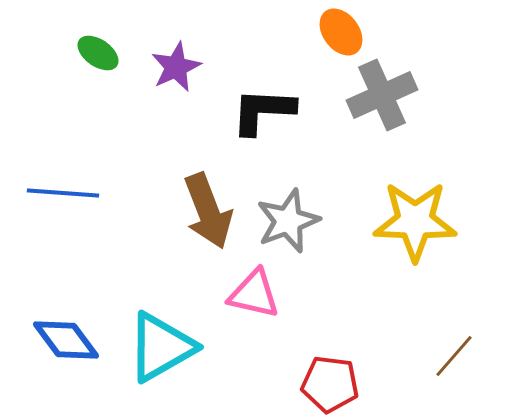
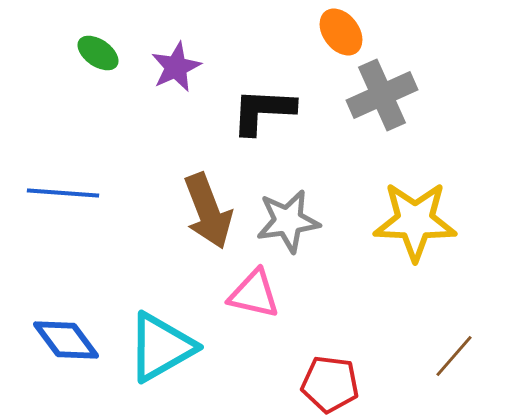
gray star: rotated 12 degrees clockwise
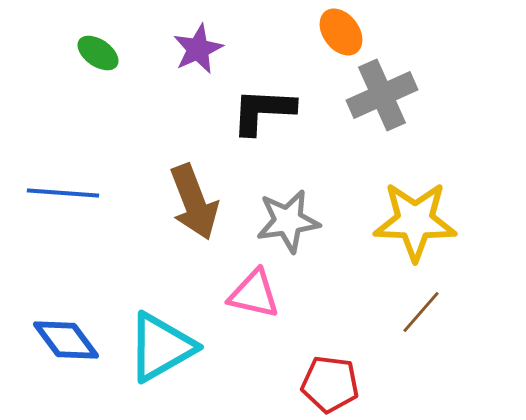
purple star: moved 22 px right, 18 px up
brown arrow: moved 14 px left, 9 px up
brown line: moved 33 px left, 44 px up
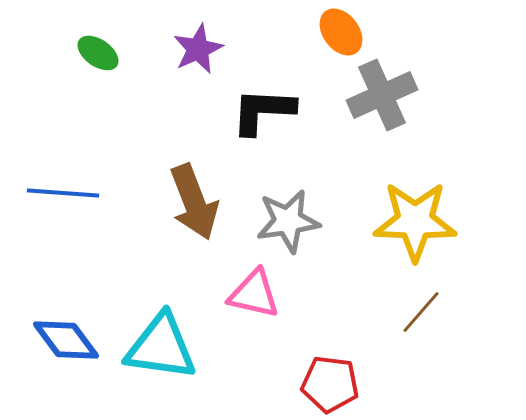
cyan triangle: rotated 38 degrees clockwise
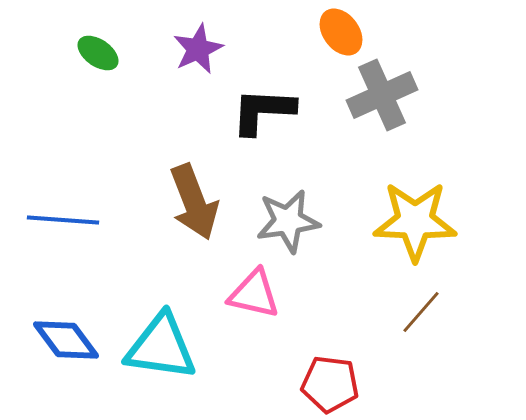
blue line: moved 27 px down
